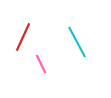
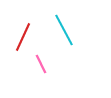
cyan line: moved 13 px left, 12 px up
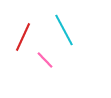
pink line: moved 4 px right, 4 px up; rotated 18 degrees counterclockwise
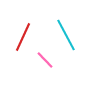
cyan line: moved 2 px right, 5 px down
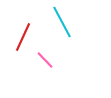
cyan line: moved 4 px left, 13 px up
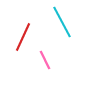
pink line: rotated 18 degrees clockwise
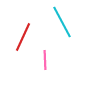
pink line: rotated 24 degrees clockwise
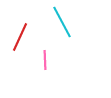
red line: moved 3 px left
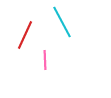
red line: moved 5 px right, 2 px up
